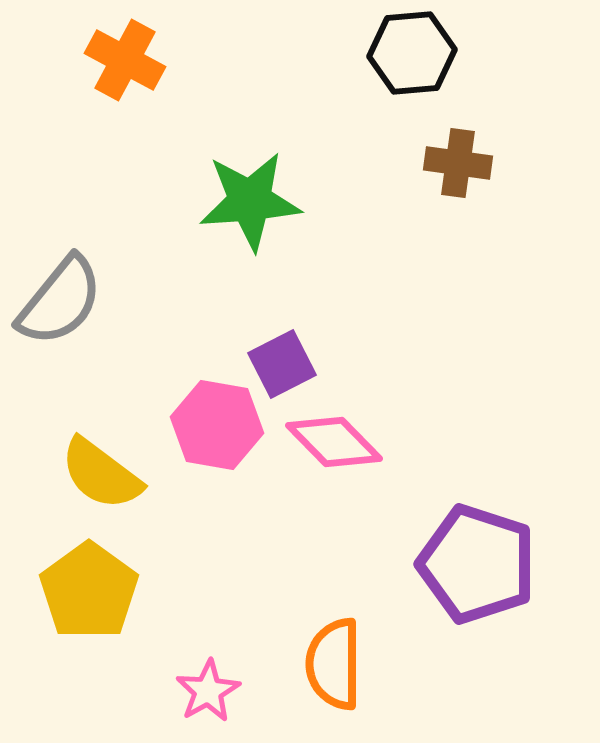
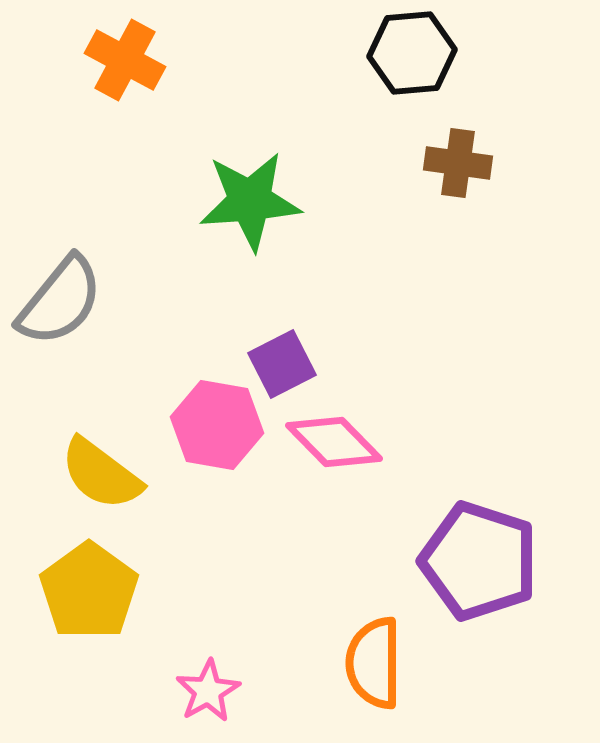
purple pentagon: moved 2 px right, 3 px up
orange semicircle: moved 40 px right, 1 px up
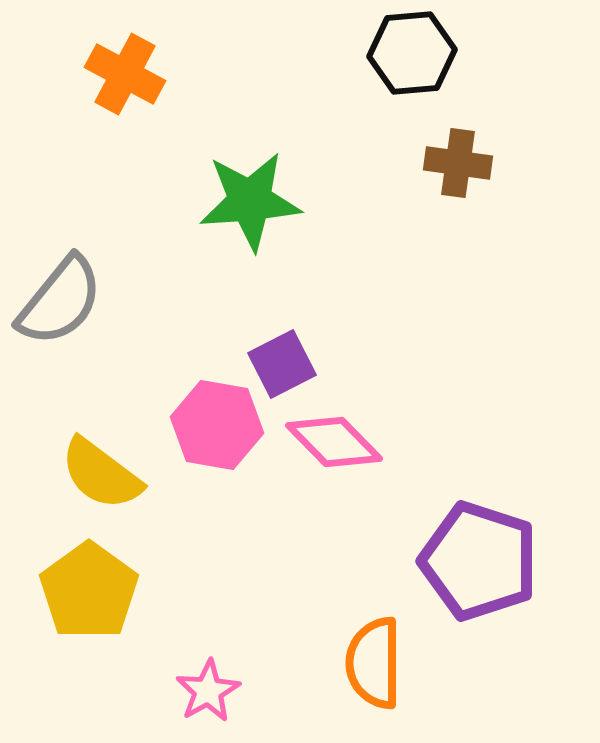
orange cross: moved 14 px down
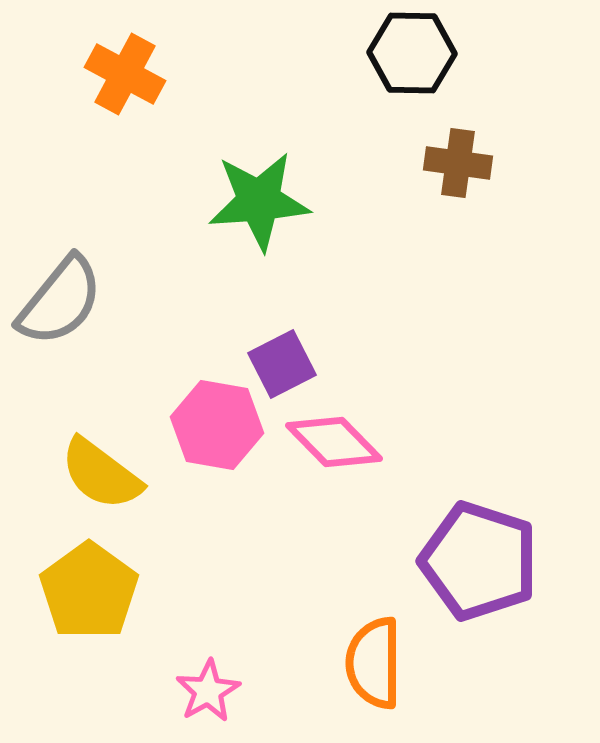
black hexagon: rotated 6 degrees clockwise
green star: moved 9 px right
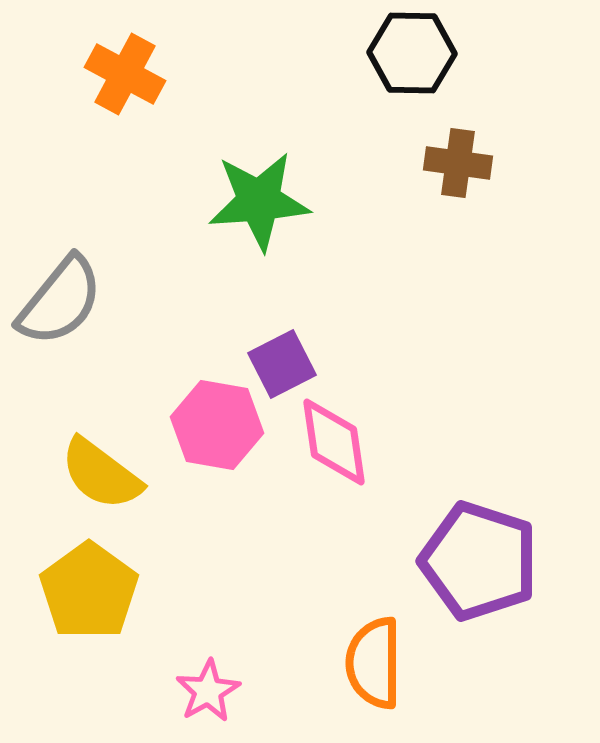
pink diamond: rotated 36 degrees clockwise
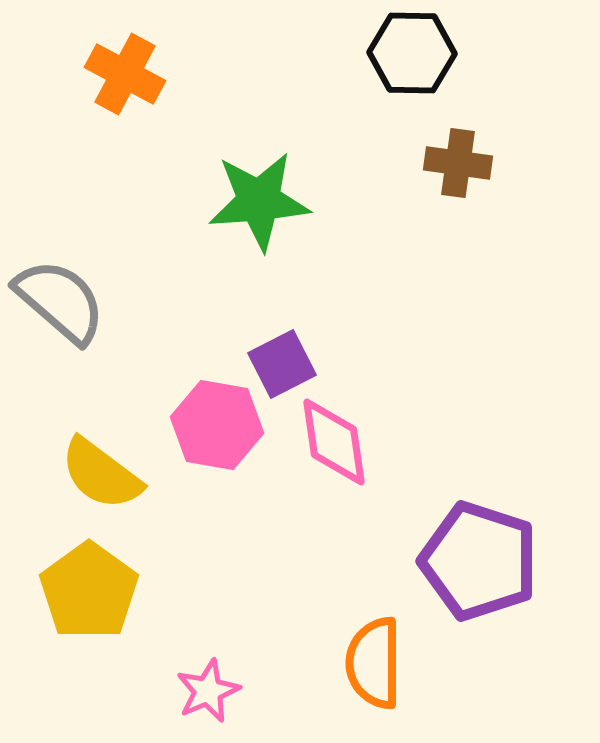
gray semicircle: rotated 88 degrees counterclockwise
pink star: rotated 6 degrees clockwise
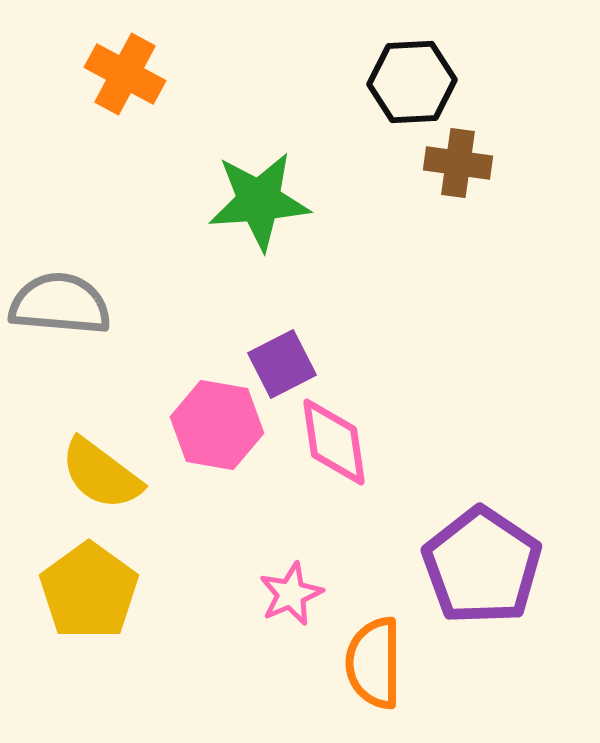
black hexagon: moved 29 px down; rotated 4 degrees counterclockwise
gray semicircle: moved 3 px down; rotated 36 degrees counterclockwise
purple pentagon: moved 3 px right, 5 px down; rotated 16 degrees clockwise
pink star: moved 83 px right, 97 px up
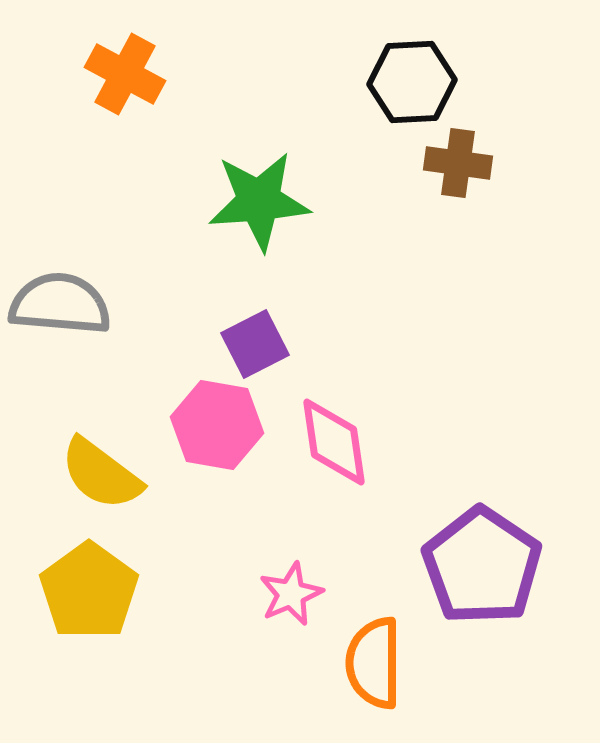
purple square: moved 27 px left, 20 px up
